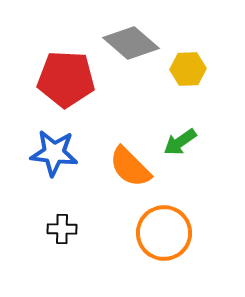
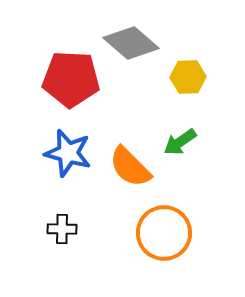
yellow hexagon: moved 8 px down
red pentagon: moved 5 px right
blue star: moved 14 px right; rotated 9 degrees clockwise
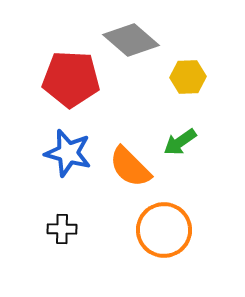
gray diamond: moved 3 px up
orange circle: moved 3 px up
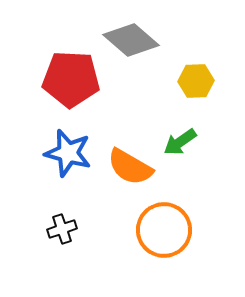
yellow hexagon: moved 8 px right, 4 px down
orange semicircle: rotated 15 degrees counterclockwise
black cross: rotated 20 degrees counterclockwise
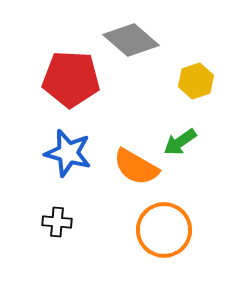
yellow hexagon: rotated 16 degrees counterclockwise
orange semicircle: moved 6 px right
black cross: moved 5 px left, 7 px up; rotated 24 degrees clockwise
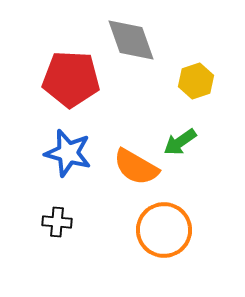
gray diamond: rotated 30 degrees clockwise
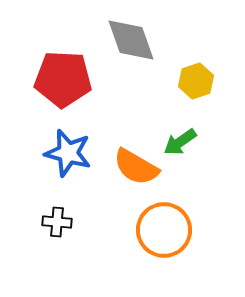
red pentagon: moved 8 px left
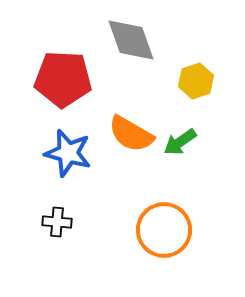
orange semicircle: moved 5 px left, 33 px up
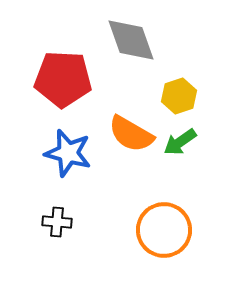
yellow hexagon: moved 17 px left, 15 px down
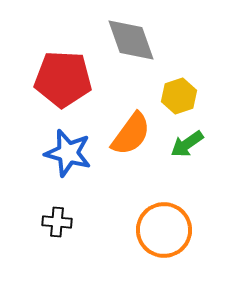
orange semicircle: rotated 84 degrees counterclockwise
green arrow: moved 7 px right, 2 px down
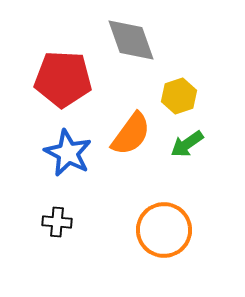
blue star: rotated 12 degrees clockwise
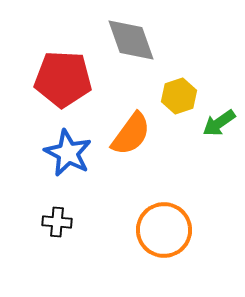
green arrow: moved 32 px right, 21 px up
